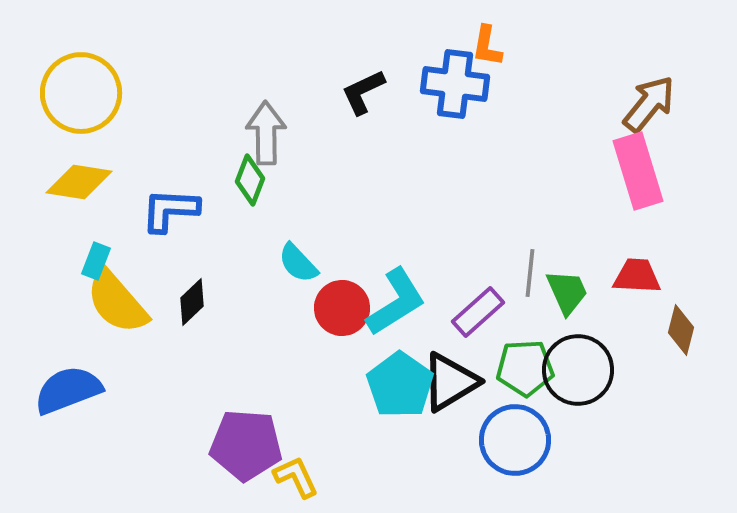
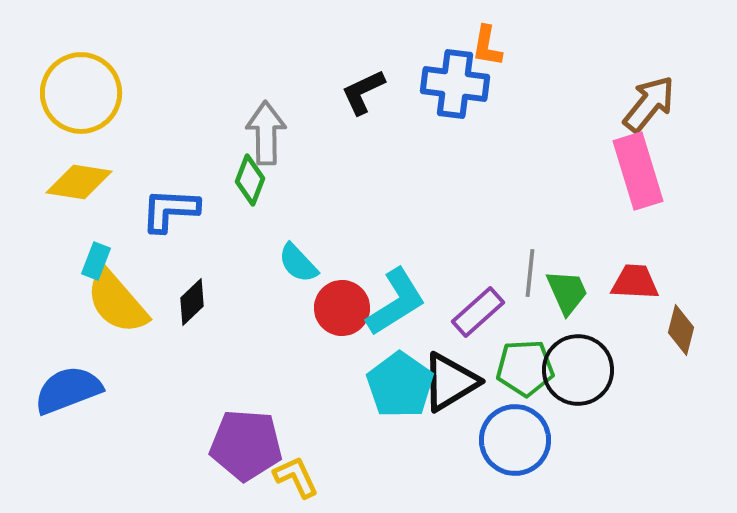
red trapezoid: moved 2 px left, 6 px down
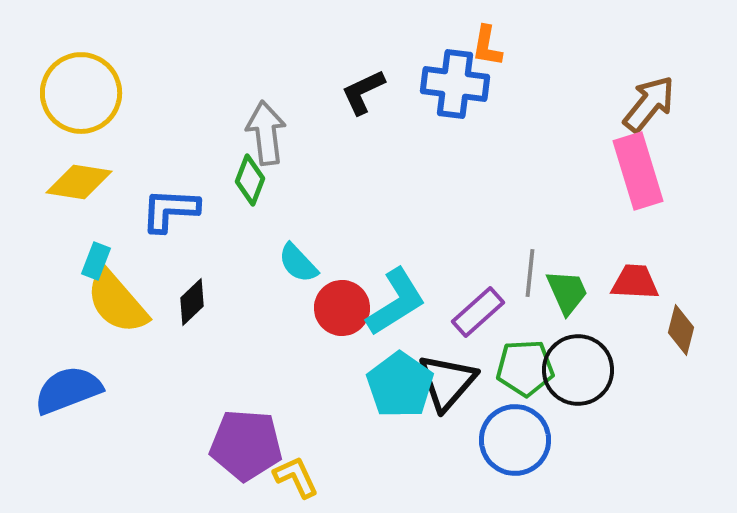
gray arrow: rotated 6 degrees counterclockwise
black triangle: moved 3 px left; rotated 18 degrees counterclockwise
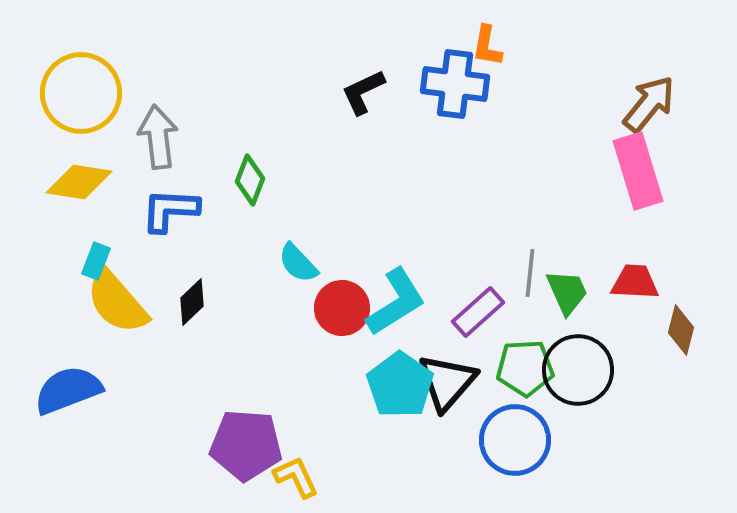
gray arrow: moved 108 px left, 4 px down
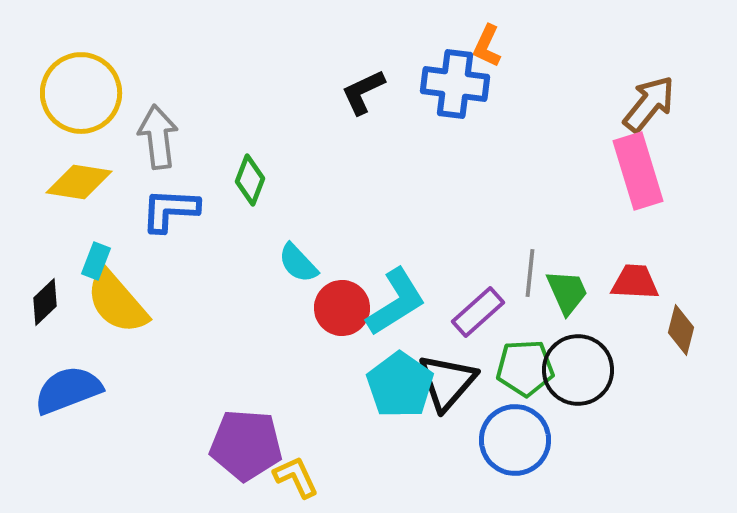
orange L-shape: rotated 15 degrees clockwise
black diamond: moved 147 px left
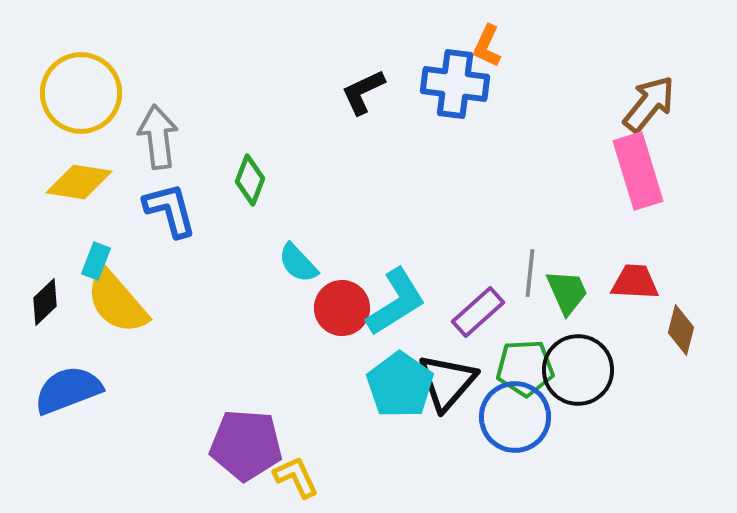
blue L-shape: rotated 72 degrees clockwise
blue circle: moved 23 px up
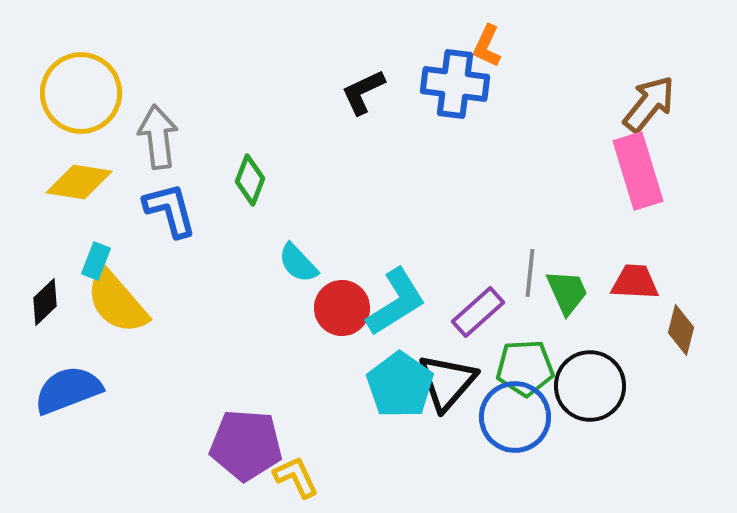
black circle: moved 12 px right, 16 px down
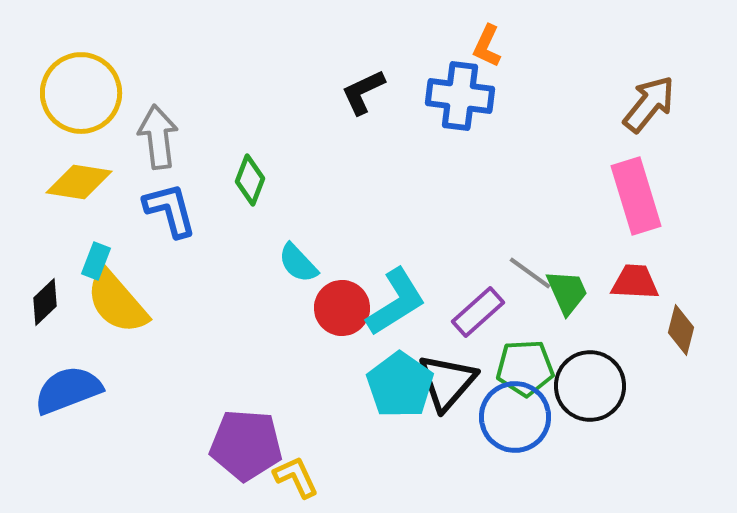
blue cross: moved 5 px right, 12 px down
pink rectangle: moved 2 px left, 25 px down
gray line: rotated 60 degrees counterclockwise
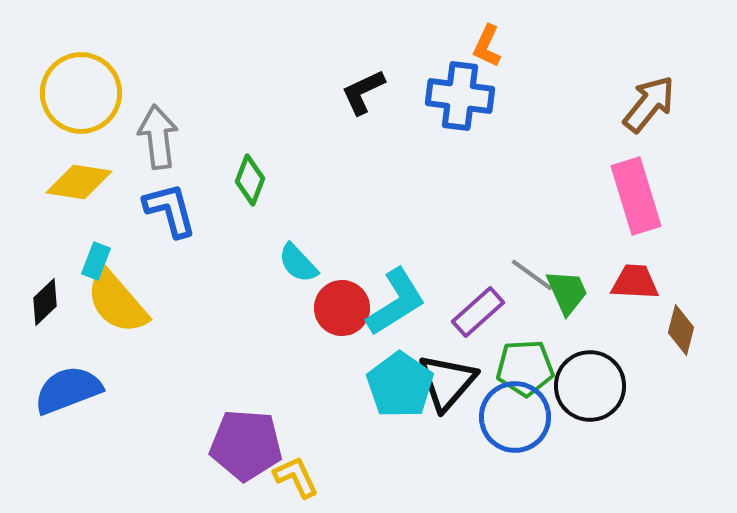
gray line: moved 2 px right, 2 px down
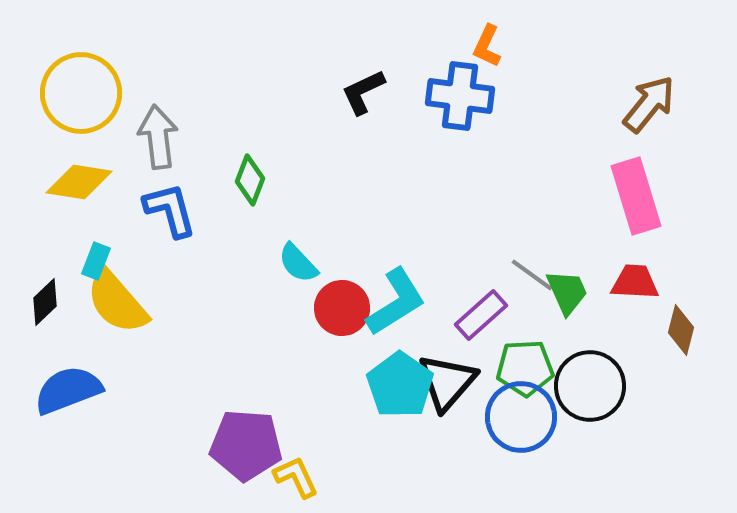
purple rectangle: moved 3 px right, 3 px down
blue circle: moved 6 px right
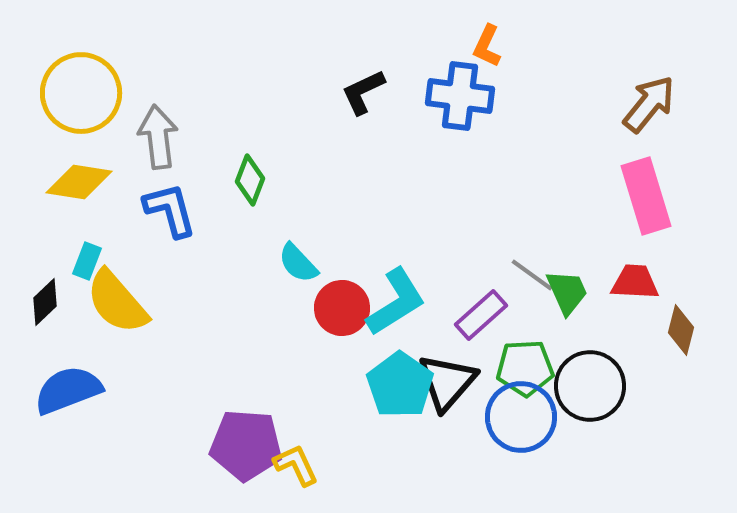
pink rectangle: moved 10 px right
cyan rectangle: moved 9 px left
yellow L-shape: moved 12 px up
